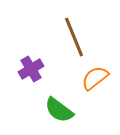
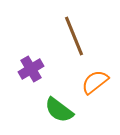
brown line: moved 1 px up
orange semicircle: moved 4 px down
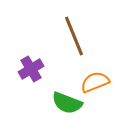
orange semicircle: rotated 16 degrees clockwise
green semicircle: moved 8 px right, 7 px up; rotated 16 degrees counterclockwise
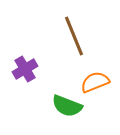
purple cross: moved 6 px left
green semicircle: moved 3 px down
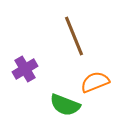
green semicircle: moved 2 px left, 1 px up
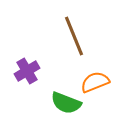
purple cross: moved 2 px right, 2 px down
green semicircle: moved 1 px right, 2 px up
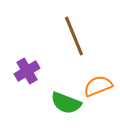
orange semicircle: moved 3 px right, 4 px down
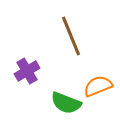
brown line: moved 3 px left
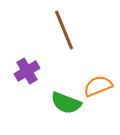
brown line: moved 7 px left, 6 px up
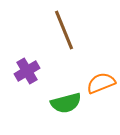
orange semicircle: moved 3 px right, 3 px up
green semicircle: rotated 36 degrees counterclockwise
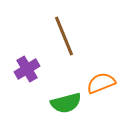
brown line: moved 6 px down
purple cross: moved 2 px up
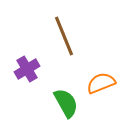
green semicircle: rotated 104 degrees counterclockwise
